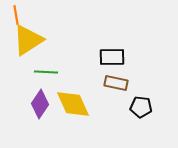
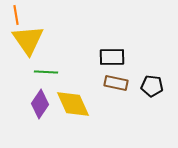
yellow triangle: rotated 32 degrees counterclockwise
black pentagon: moved 11 px right, 21 px up
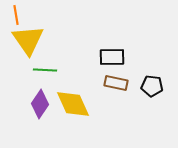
green line: moved 1 px left, 2 px up
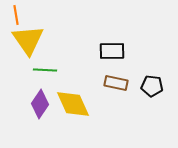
black rectangle: moved 6 px up
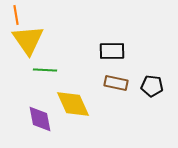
purple diamond: moved 15 px down; rotated 44 degrees counterclockwise
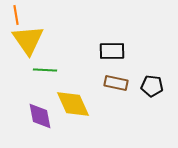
purple diamond: moved 3 px up
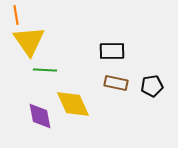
yellow triangle: moved 1 px right, 1 px down
black pentagon: rotated 15 degrees counterclockwise
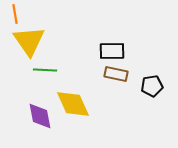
orange line: moved 1 px left, 1 px up
brown rectangle: moved 9 px up
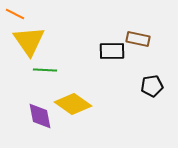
orange line: rotated 54 degrees counterclockwise
brown rectangle: moved 22 px right, 35 px up
yellow diamond: rotated 30 degrees counterclockwise
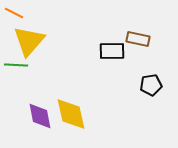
orange line: moved 1 px left, 1 px up
yellow triangle: rotated 16 degrees clockwise
green line: moved 29 px left, 5 px up
black pentagon: moved 1 px left, 1 px up
yellow diamond: moved 2 px left, 10 px down; rotated 42 degrees clockwise
